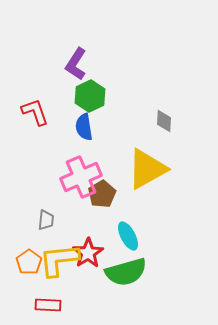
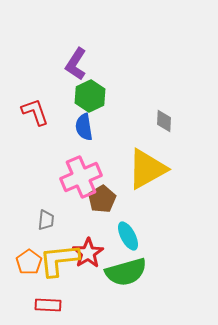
brown pentagon: moved 5 px down
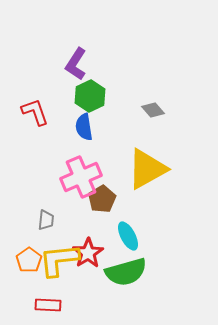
gray diamond: moved 11 px left, 11 px up; rotated 45 degrees counterclockwise
orange pentagon: moved 2 px up
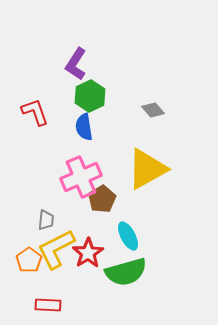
yellow L-shape: moved 3 px left, 11 px up; rotated 21 degrees counterclockwise
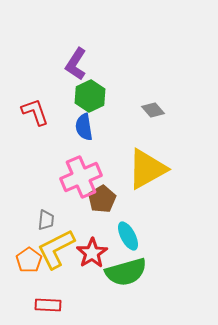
red star: moved 4 px right
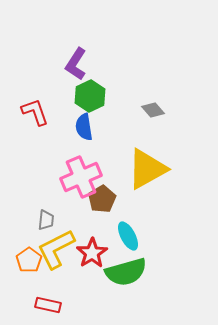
red rectangle: rotated 10 degrees clockwise
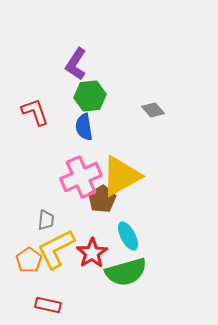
green hexagon: rotated 20 degrees clockwise
yellow triangle: moved 26 px left, 7 px down
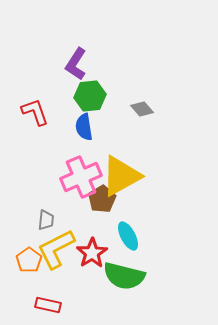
gray diamond: moved 11 px left, 1 px up
green semicircle: moved 2 px left, 4 px down; rotated 30 degrees clockwise
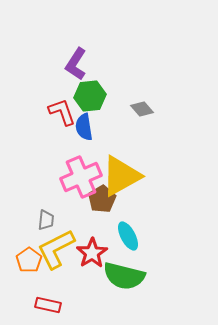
red L-shape: moved 27 px right
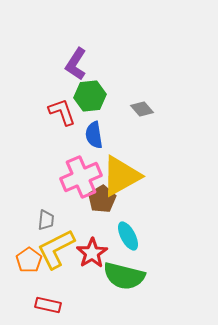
blue semicircle: moved 10 px right, 8 px down
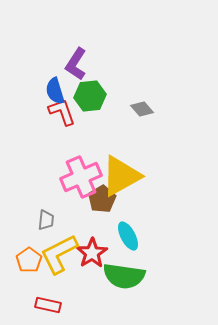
blue semicircle: moved 39 px left, 44 px up; rotated 8 degrees counterclockwise
yellow L-shape: moved 3 px right, 5 px down
green semicircle: rotated 6 degrees counterclockwise
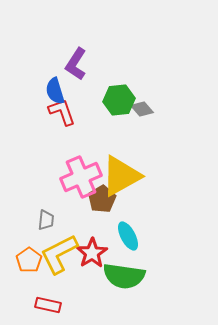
green hexagon: moved 29 px right, 4 px down
